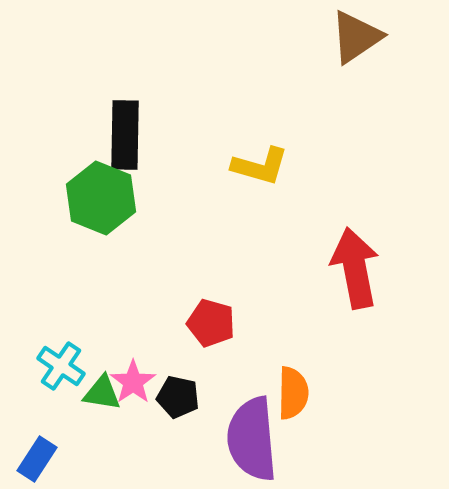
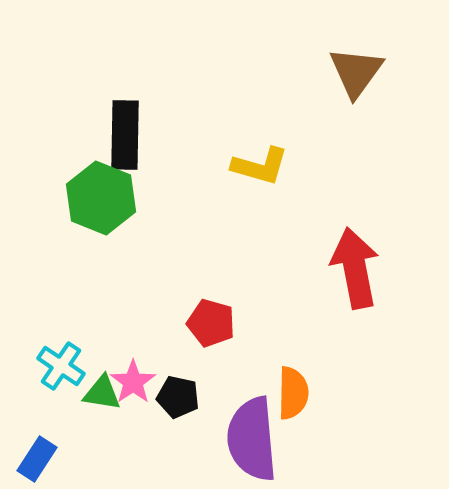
brown triangle: moved 35 px down; rotated 20 degrees counterclockwise
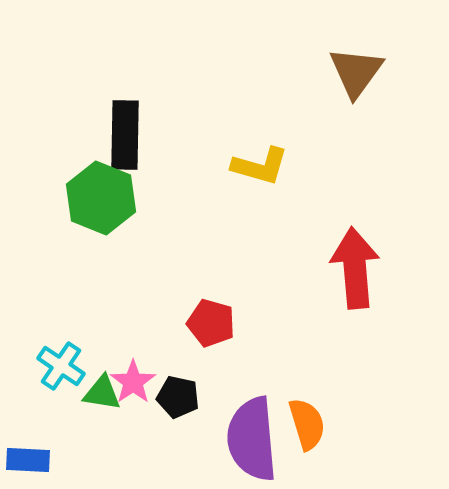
red arrow: rotated 6 degrees clockwise
orange semicircle: moved 14 px right, 31 px down; rotated 18 degrees counterclockwise
blue rectangle: moved 9 px left, 1 px down; rotated 60 degrees clockwise
